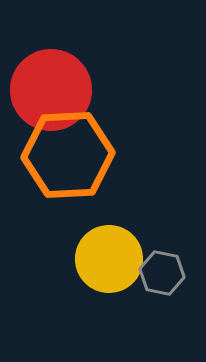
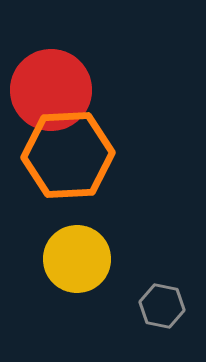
yellow circle: moved 32 px left
gray hexagon: moved 33 px down
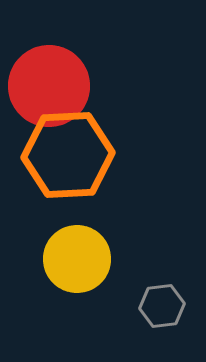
red circle: moved 2 px left, 4 px up
gray hexagon: rotated 18 degrees counterclockwise
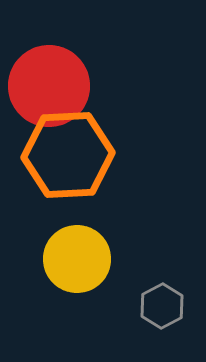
gray hexagon: rotated 21 degrees counterclockwise
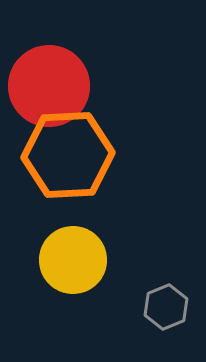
yellow circle: moved 4 px left, 1 px down
gray hexagon: moved 4 px right, 1 px down; rotated 6 degrees clockwise
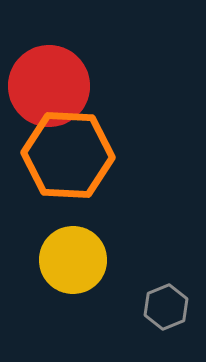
orange hexagon: rotated 6 degrees clockwise
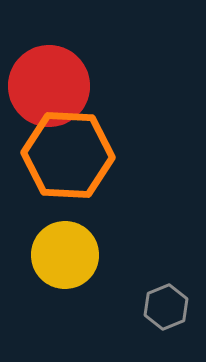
yellow circle: moved 8 px left, 5 px up
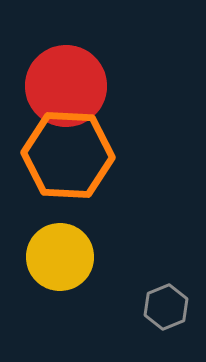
red circle: moved 17 px right
yellow circle: moved 5 px left, 2 px down
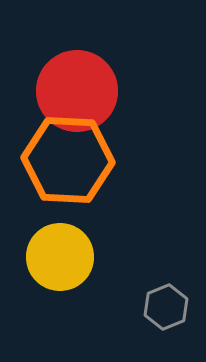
red circle: moved 11 px right, 5 px down
orange hexagon: moved 5 px down
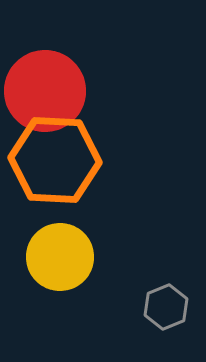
red circle: moved 32 px left
orange hexagon: moved 13 px left
